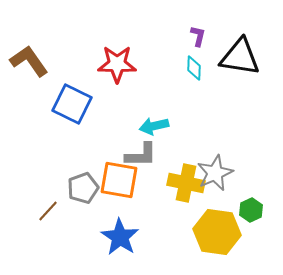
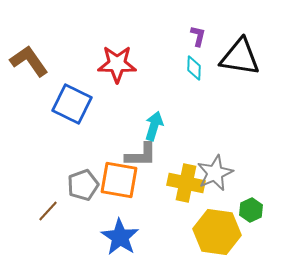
cyan arrow: rotated 120 degrees clockwise
gray pentagon: moved 3 px up
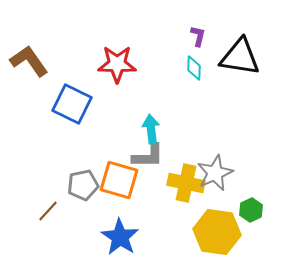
cyan arrow: moved 3 px left, 3 px down; rotated 24 degrees counterclockwise
gray L-shape: moved 7 px right, 1 px down
orange square: rotated 6 degrees clockwise
gray pentagon: rotated 8 degrees clockwise
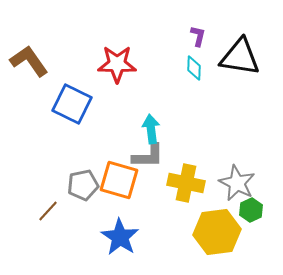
gray star: moved 22 px right, 10 px down; rotated 21 degrees counterclockwise
yellow hexagon: rotated 15 degrees counterclockwise
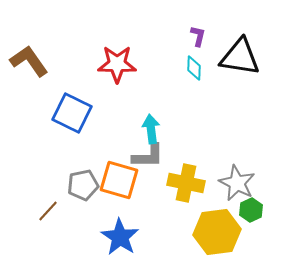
blue square: moved 9 px down
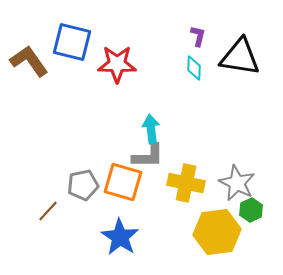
blue square: moved 71 px up; rotated 12 degrees counterclockwise
orange square: moved 4 px right, 2 px down
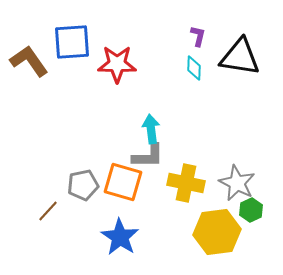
blue square: rotated 18 degrees counterclockwise
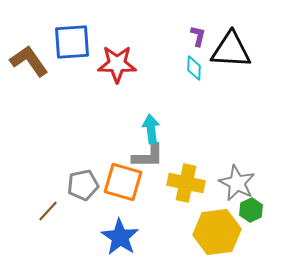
black triangle: moved 9 px left, 7 px up; rotated 6 degrees counterclockwise
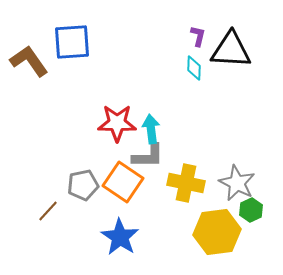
red star: moved 59 px down
orange square: rotated 18 degrees clockwise
